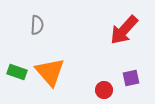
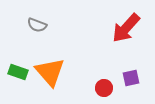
gray semicircle: rotated 108 degrees clockwise
red arrow: moved 2 px right, 2 px up
green rectangle: moved 1 px right
red circle: moved 2 px up
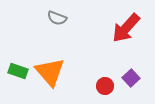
gray semicircle: moved 20 px right, 7 px up
green rectangle: moved 1 px up
purple square: rotated 30 degrees counterclockwise
red circle: moved 1 px right, 2 px up
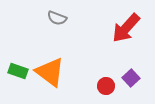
orange triangle: rotated 12 degrees counterclockwise
red circle: moved 1 px right
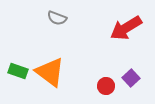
red arrow: rotated 16 degrees clockwise
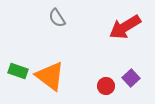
gray semicircle: rotated 36 degrees clockwise
red arrow: moved 1 px left, 1 px up
orange triangle: moved 4 px down
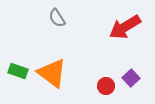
orange triangle: moved 2 px right, 3 px up
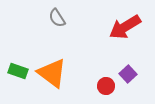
purple square: moved 3 px left, 4 px up
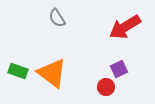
purple square: moved 9 px left, 5 px up; rotated 18 degrees clockwise
red circle: moved 1 px down
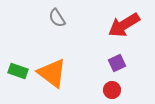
red arrow: moved 1 px left, 2 px up
purple square: moved 2 px left, 6 px up
red circle: moved 6 px right, 3 px down
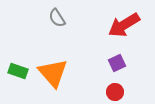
orange triangle: moved 1 px right; rotated 12 degrees clockwise
red circle: moved 3 px right, 2 px down
